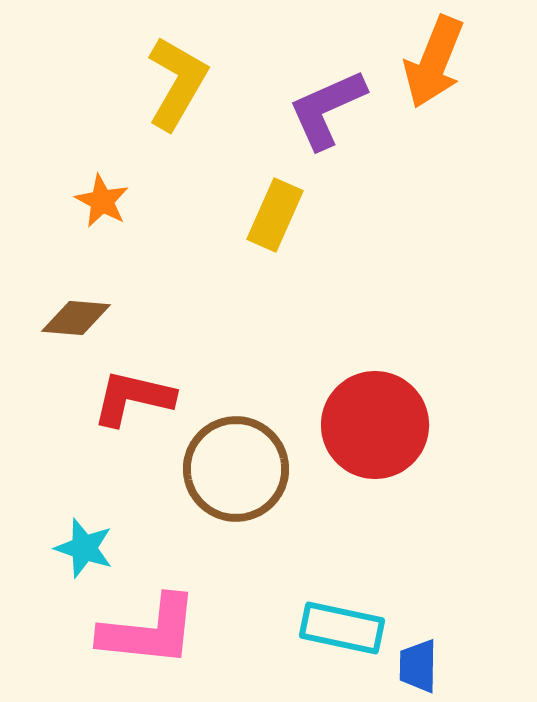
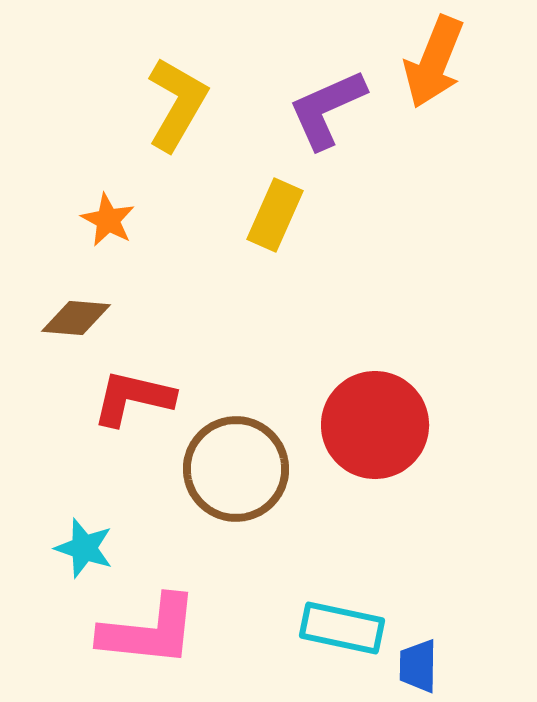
yellow L-shape: moved 21 px down
orange star: moved 6 px right, 19 px down
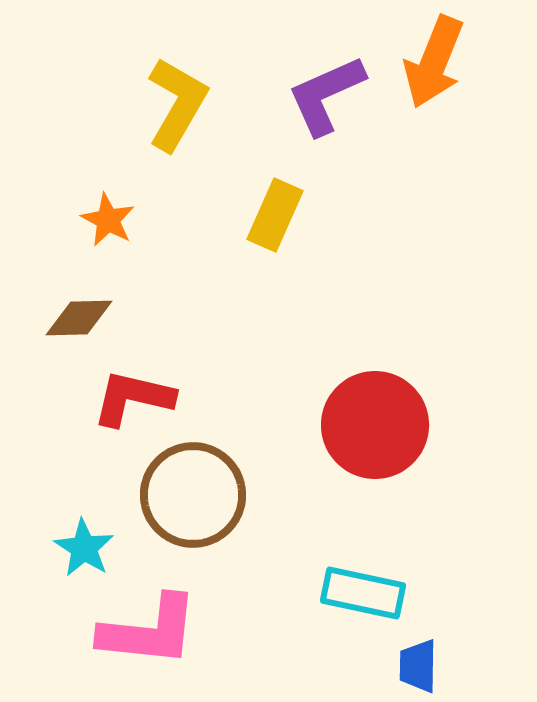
purple L-shape: moved 1 px left, 14 px up
brown diamond: moved 3 px right; rotated 6 degrees counterclockwise
brown circle: moved 43 px left, 26 px down
cyan star: rotated 14 degrees clockwise
cyan rectangle: moved 21 px right, 35 px up
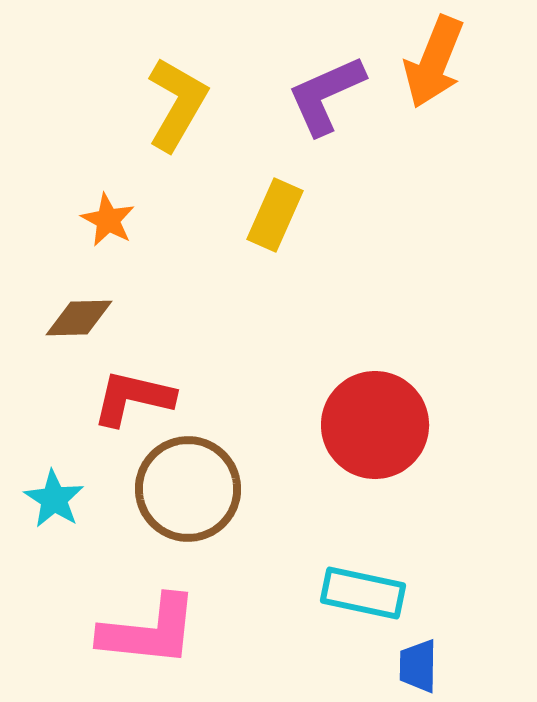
brown circle: moved 5 px left, 6 px up
cyan star: moved 30 px left, 49 px up
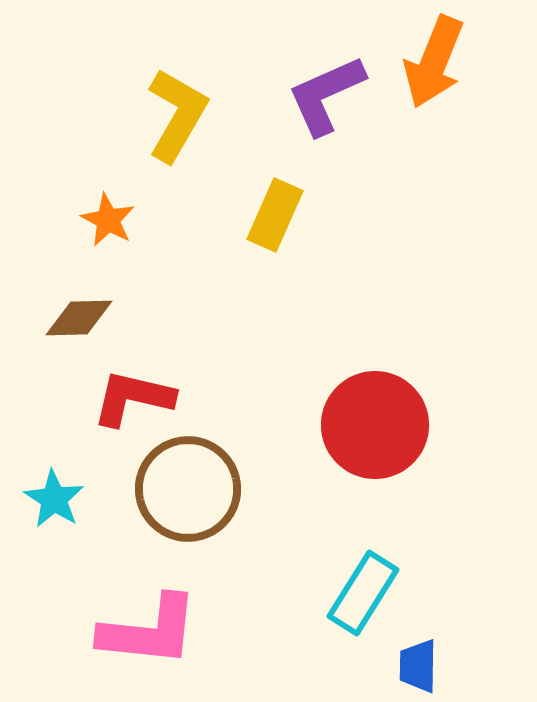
yellow L-shape: moved 11 px down
cyan rectangle: rotated 70 degrees counterclockwise
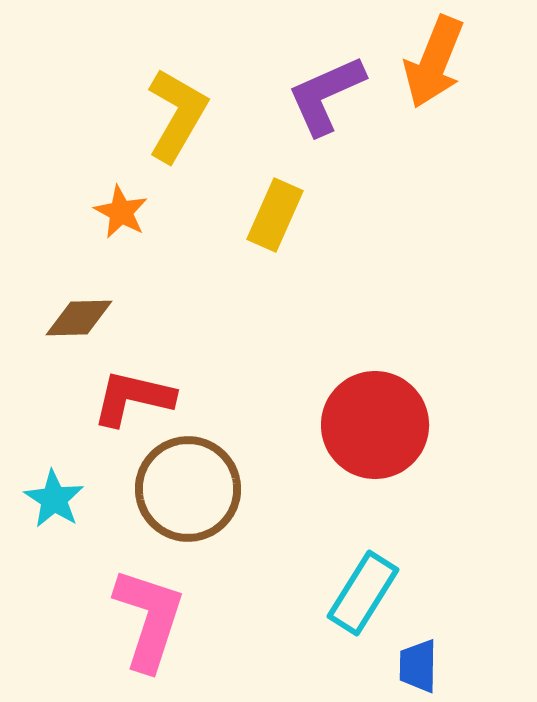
orange star: moved 13 px right, 8 px up
pink L-shape: moved 12 px up; rotated 78 degrees counterclockwise
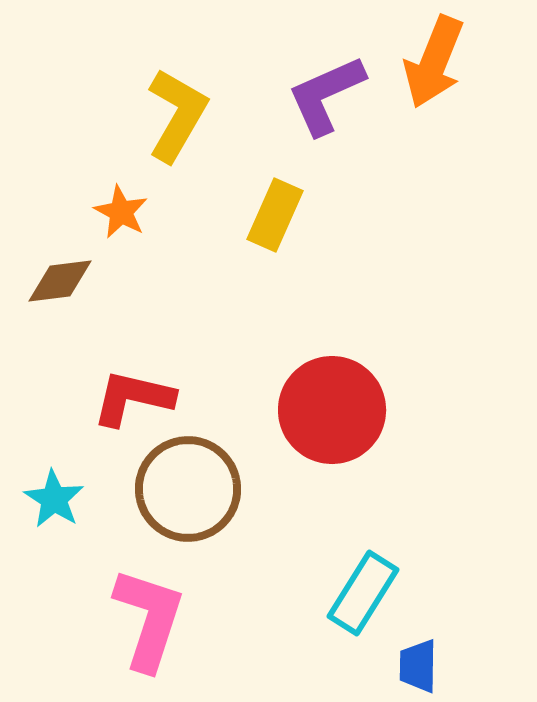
brown diamond: moved 19 px left, 37 px up; rotated 6 degrees counterclockwise
red circle: moved 43 px left, 15 px up
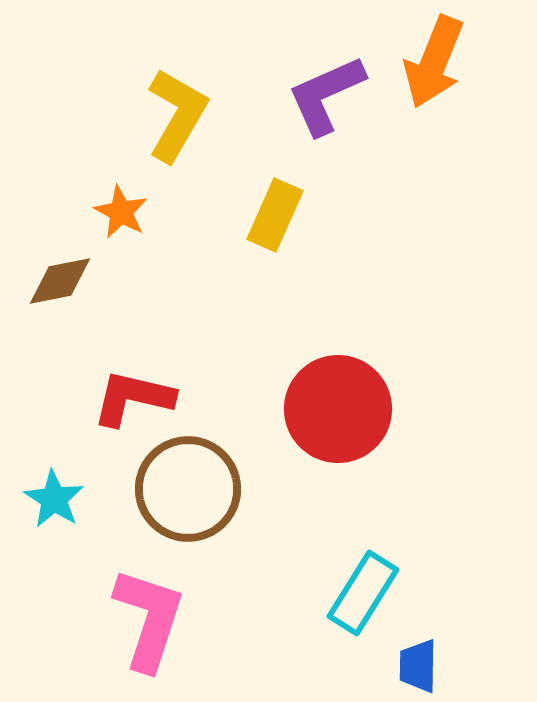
brown diamond: rotated 4 degrees counterclockwise
red circle: moved 6 px right, 1 px up
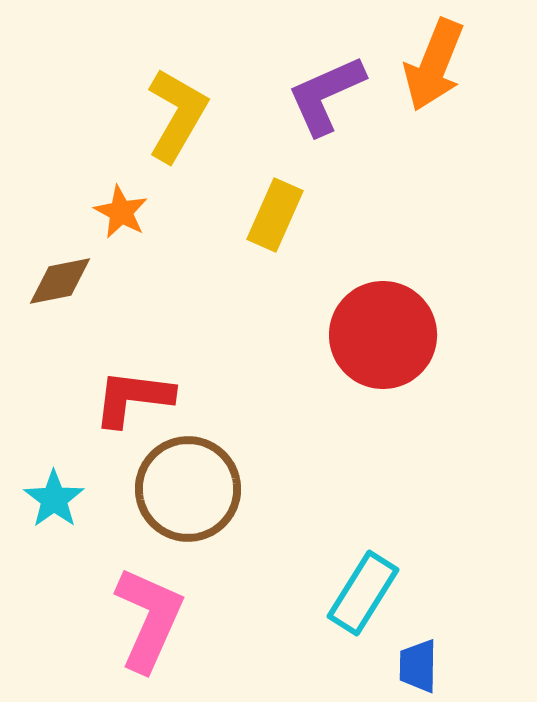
orange arrow: moved 3 px down
red L-shape: rotated 6 degrees counterclockwise
red circle: moved 45 px right, 74 px up
cyan star: rotated 4 degrees clockwise
pink L-shape: rotated 6 degrees clockwise
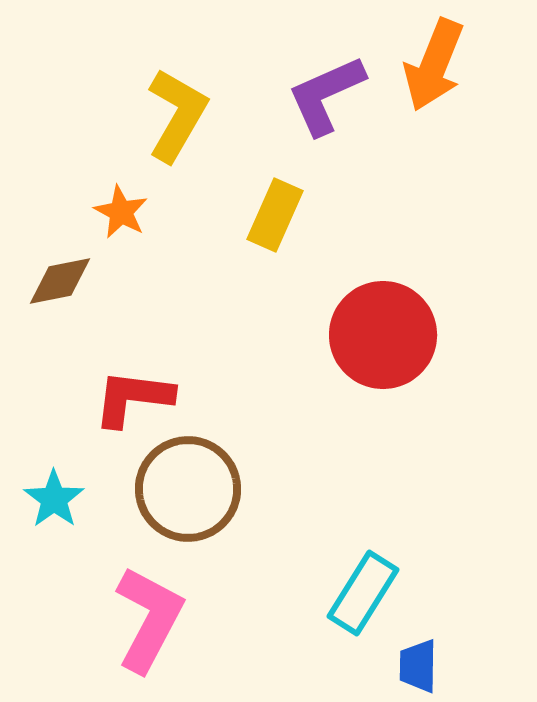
pink L-shape: rotated 4 degrees clockwise
